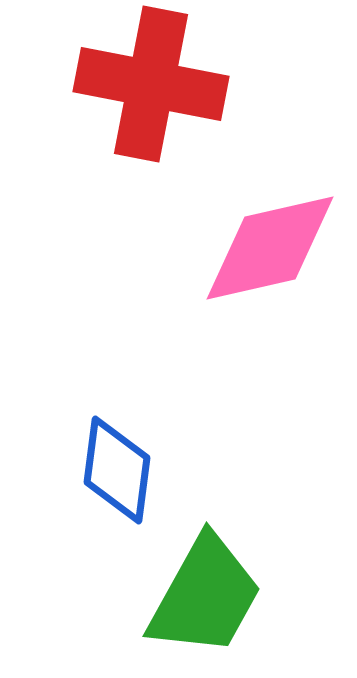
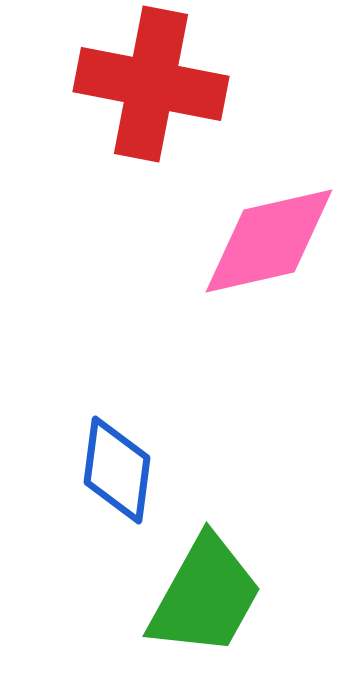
pink diamond: moved 1 px left, 7 px up
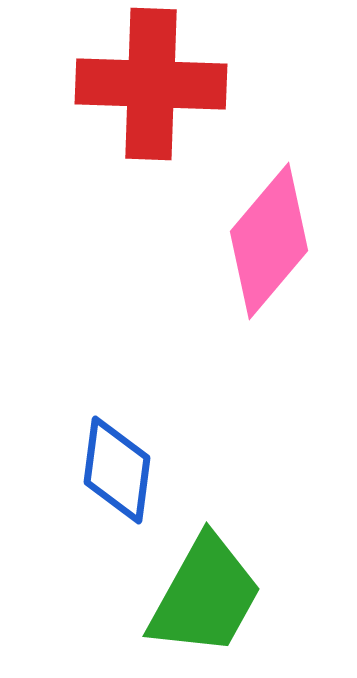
red cross: rotated 9 degrees counterclockwise
pink diamond: rotated 37 degrees counterclockwise
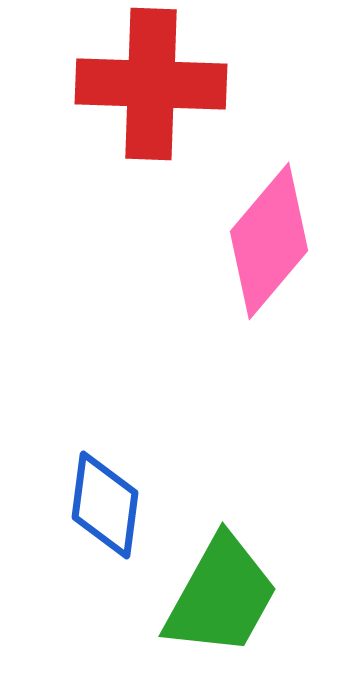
blue diamond: moved 12 px left, 35 px down
green trapezoid: moved 16 px right
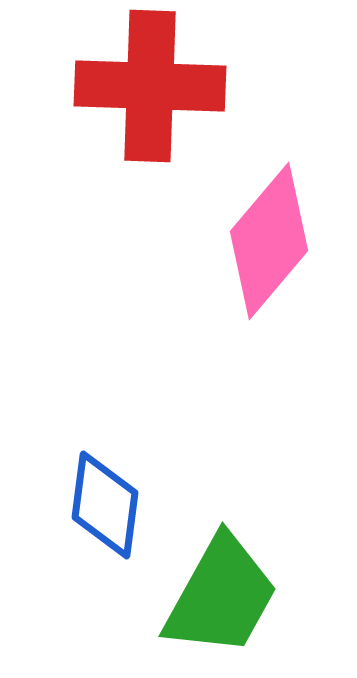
red cross: moved 1 px left, 2 px down
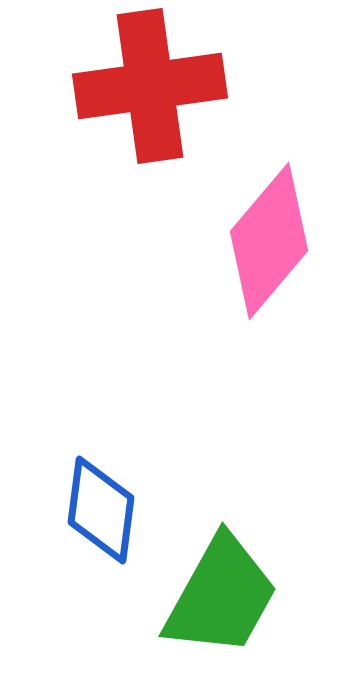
red cross: rotated 10 degrees counterclockwise
blue diamond: moved 4 px left, 5 px down
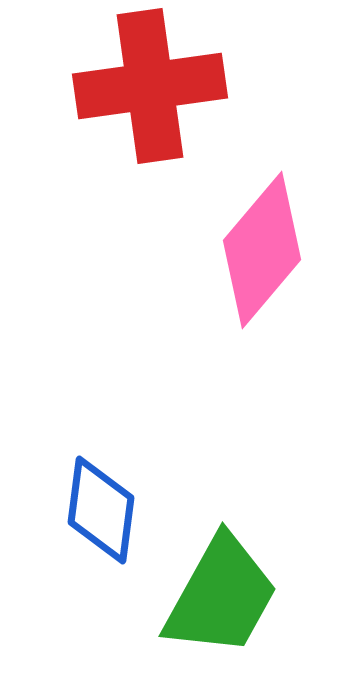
pink diamond: moved 7 px left, 9 px down
